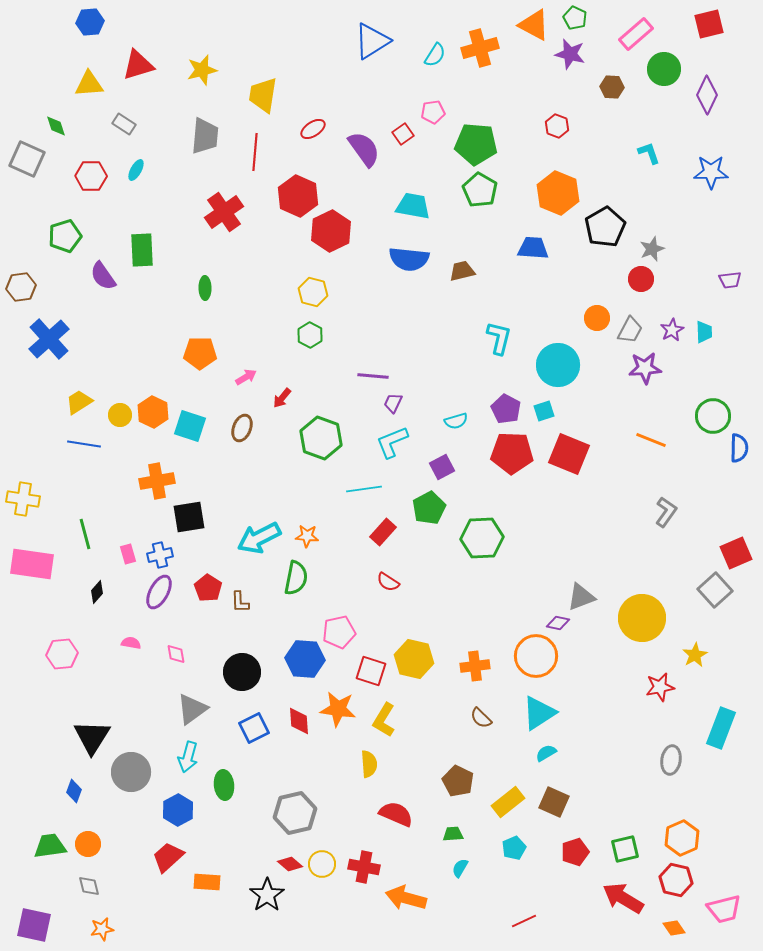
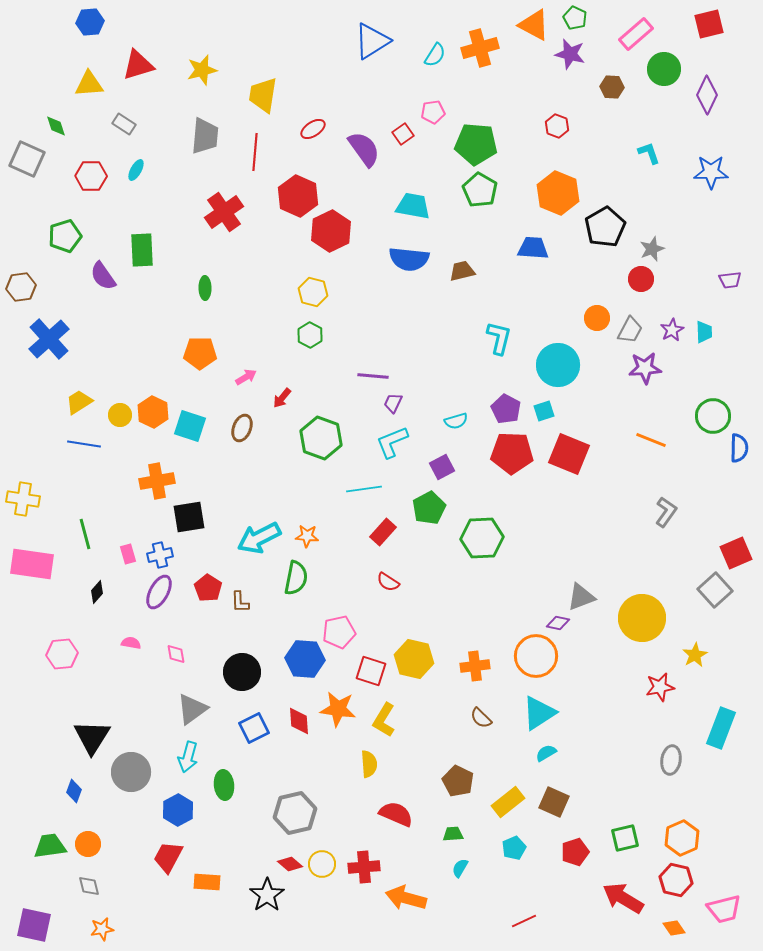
green square at (625, 849): moved 11 px up
red trapezoid at (168, 857): rotated 20 degrees counterclockwise
red cross at (364, 867): rotated 16 degrees counterclockwise
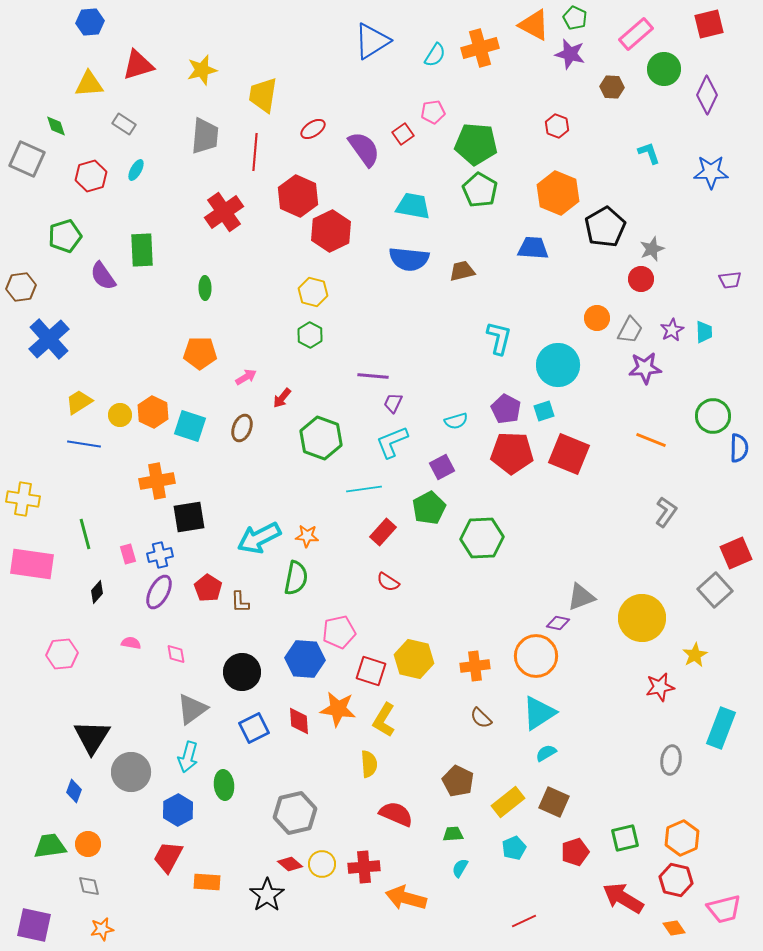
red hexagon at (91, 176): rotated 16 degrees counterclockwise
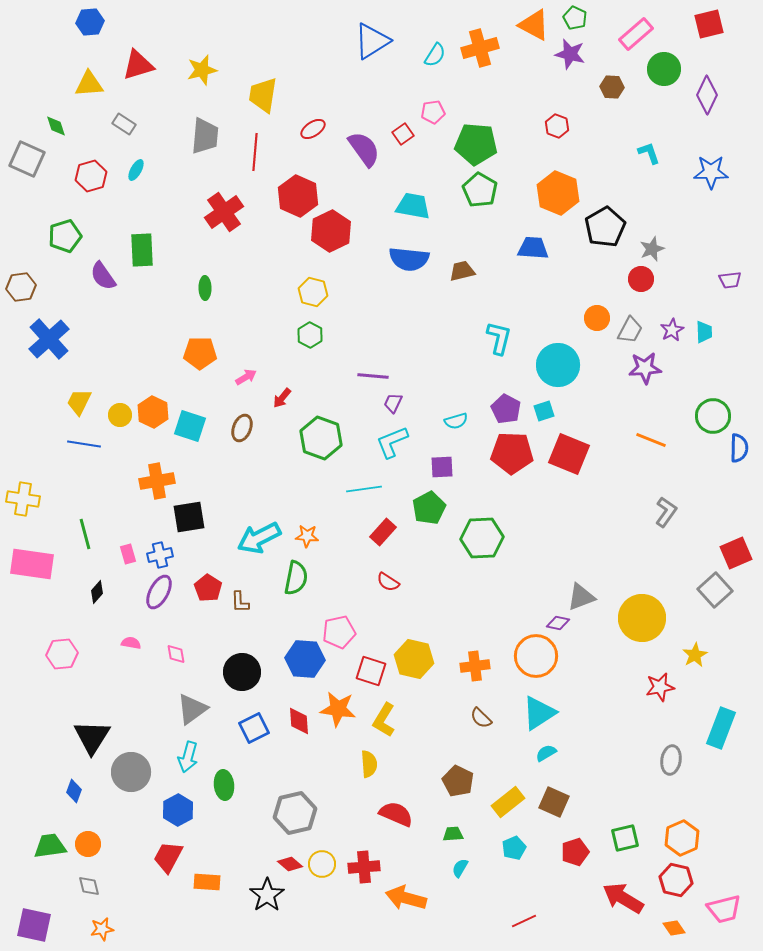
yellow trapezoid at (79, 402): rotated 32 degrees counterclockwise
purple square at (442, 467): rotated 25 degrees clockwise
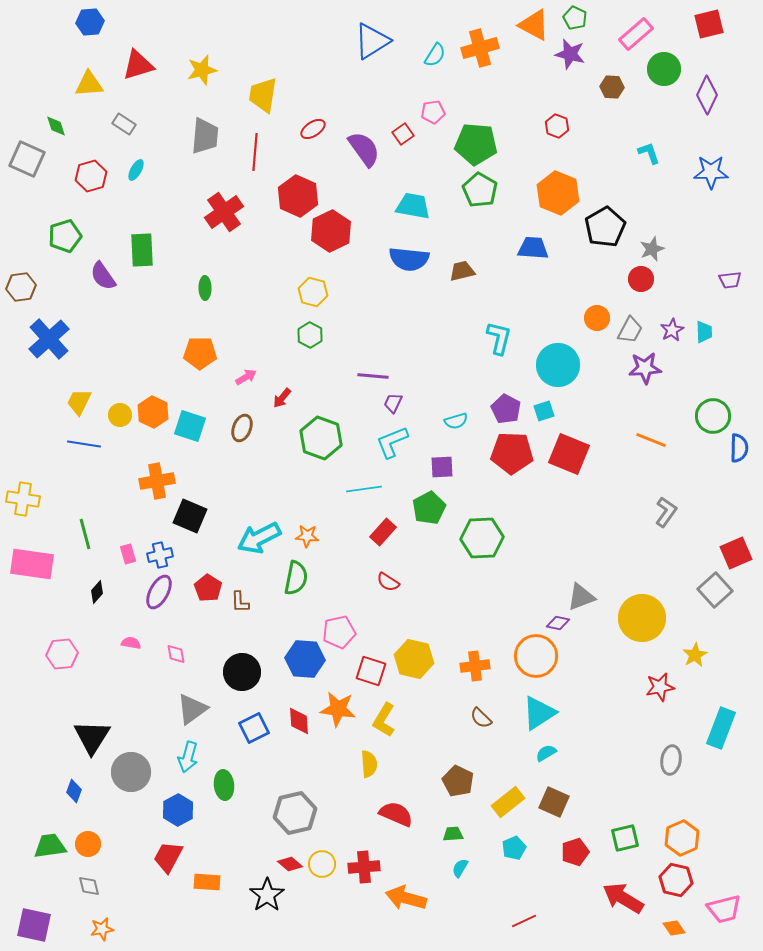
black square at (189, 517): moved 1 px right, 1 px up; rotated 32 degrees clockwise
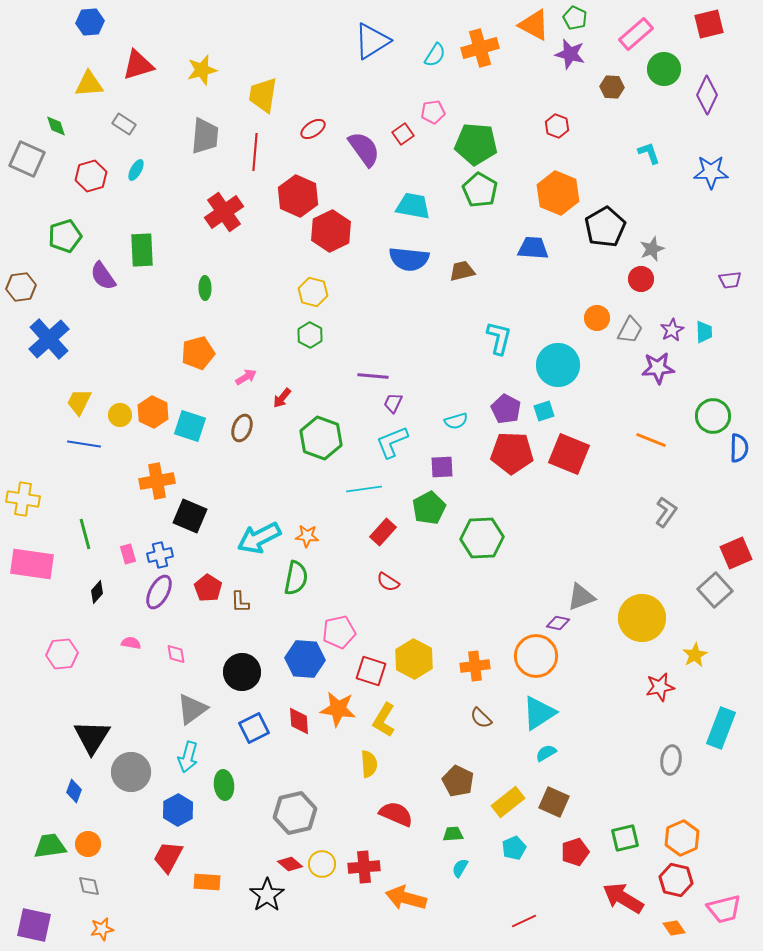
orange pentagon at (200, 353): moved 2 px left; rotated 16 degrees counterclockwise
purple star at (645, 368): moved 13 px right
yellow hexagon at (414, 659): rotated 15 degrees clockwise
